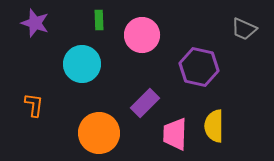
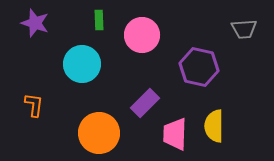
gray trapezoid: rotated 28 degrees counterclockwise
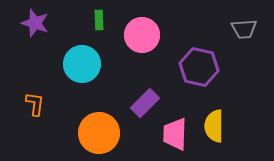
orange L-shape: moved 1 px right, 1 px up
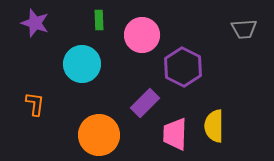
purple hexagon: moved 16 px left; rotated 15 degrees clockwise
orange circle: moved 2 px down
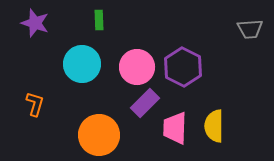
gray trapezoid: moved 6 px right
pink circle: moved 5 px left, 32 px down
orange L-shape: rotated 10 degrees clockwise
pink trapezoid: moved 6 px up
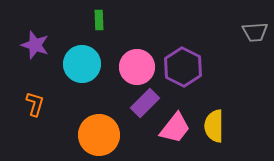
purple star: moved 22 px down
gray trapezoid: moved 5 px right, 3 px down
pink trapezoid: rotated 144 degrees counterclockwise
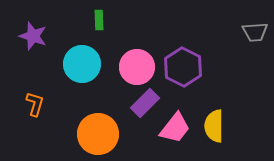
purple star: moved 2 px left, 9 px up
orange circle: moved 1 px left, 1 px up
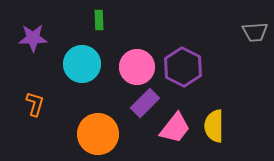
purple star: moved 2 px down; rotated 20 degrees counterclockwise
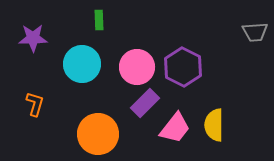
yellow semicircle: moved 1 px up
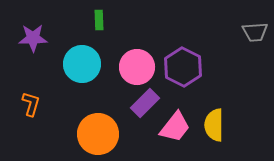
orange L-shape: moved 4 px left
pink trapezoid: moved 1 px up
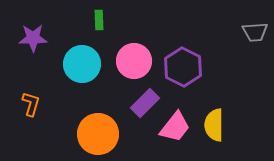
pink circle: moved 3 px left, 6 px up
